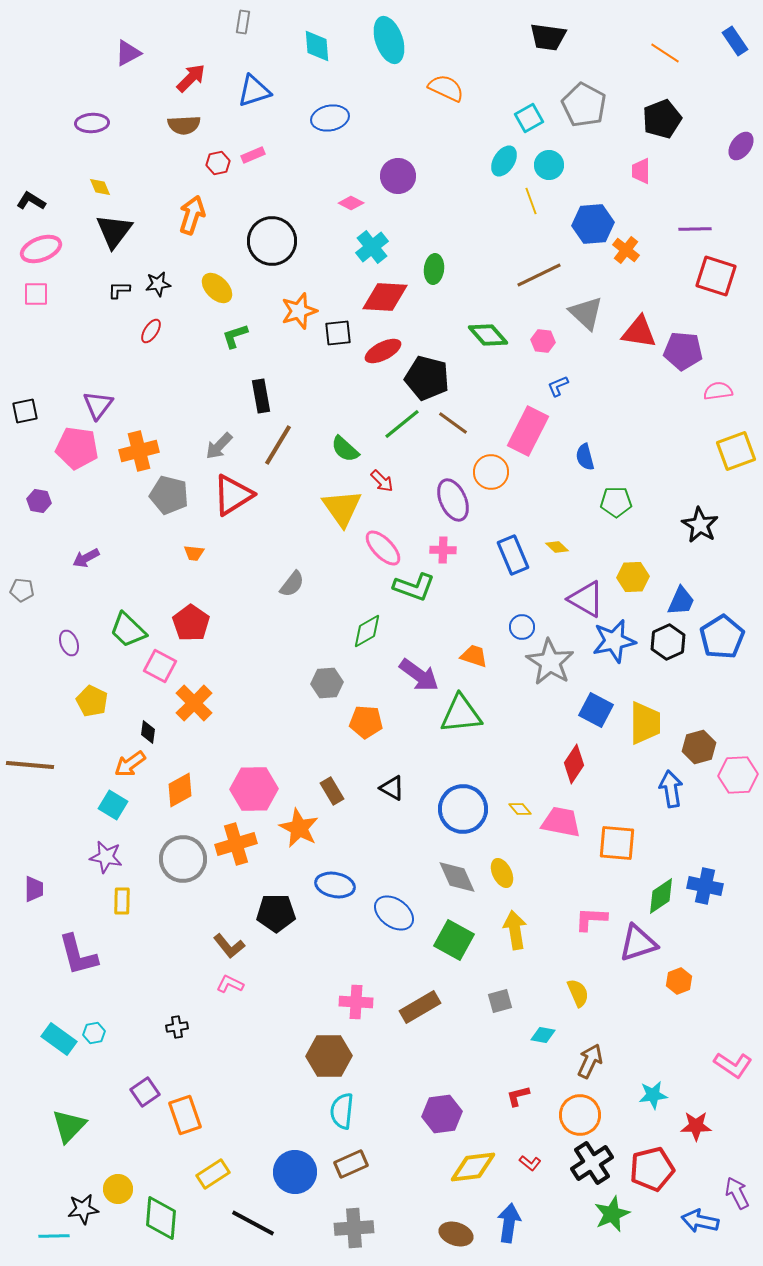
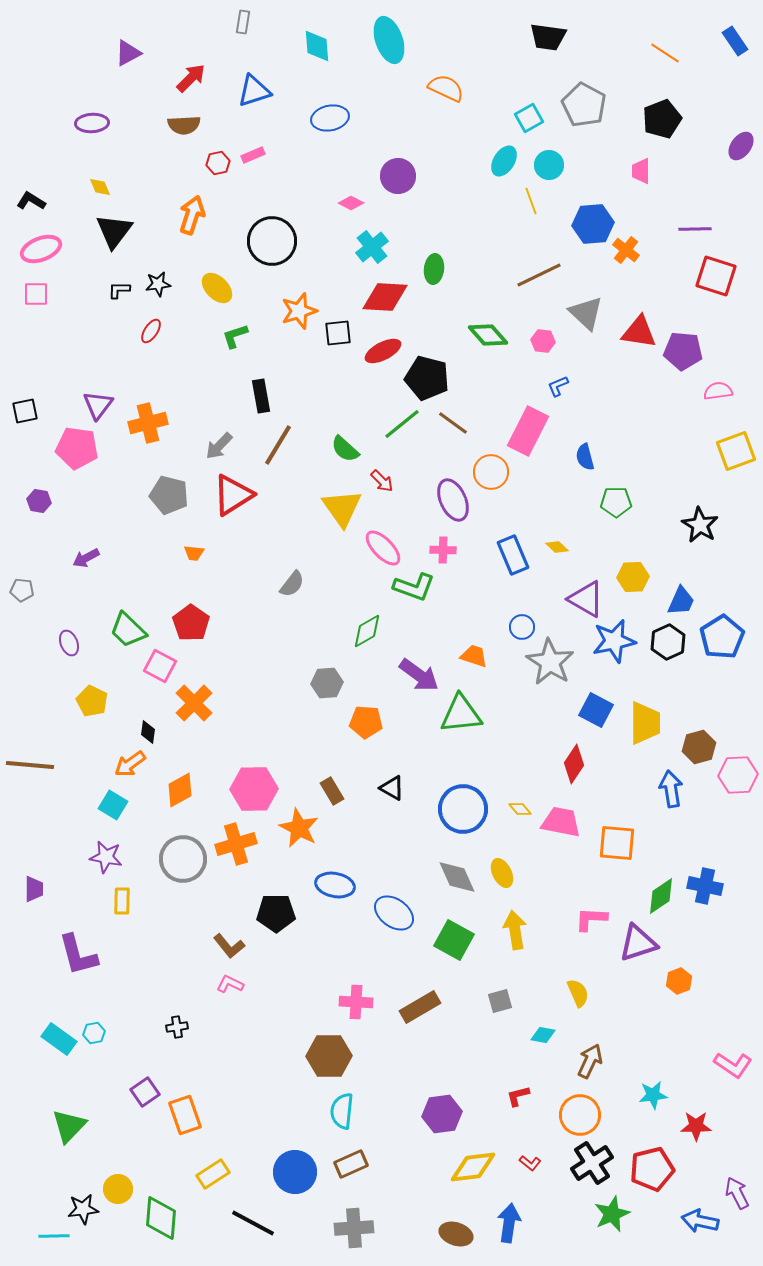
orange cross at (139, 451): moved 9 px right, 28 px up
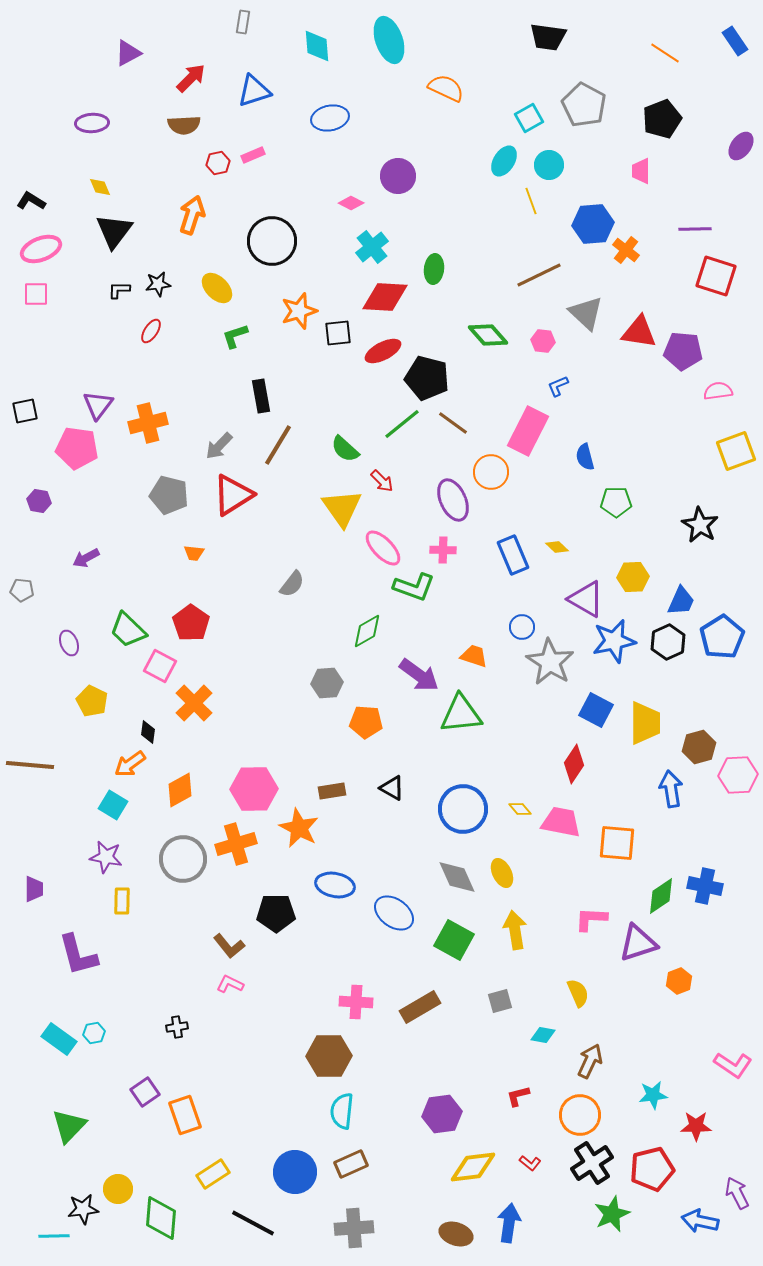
brown rectangle at (332, 791): rotated 68 degrees counterclockwise
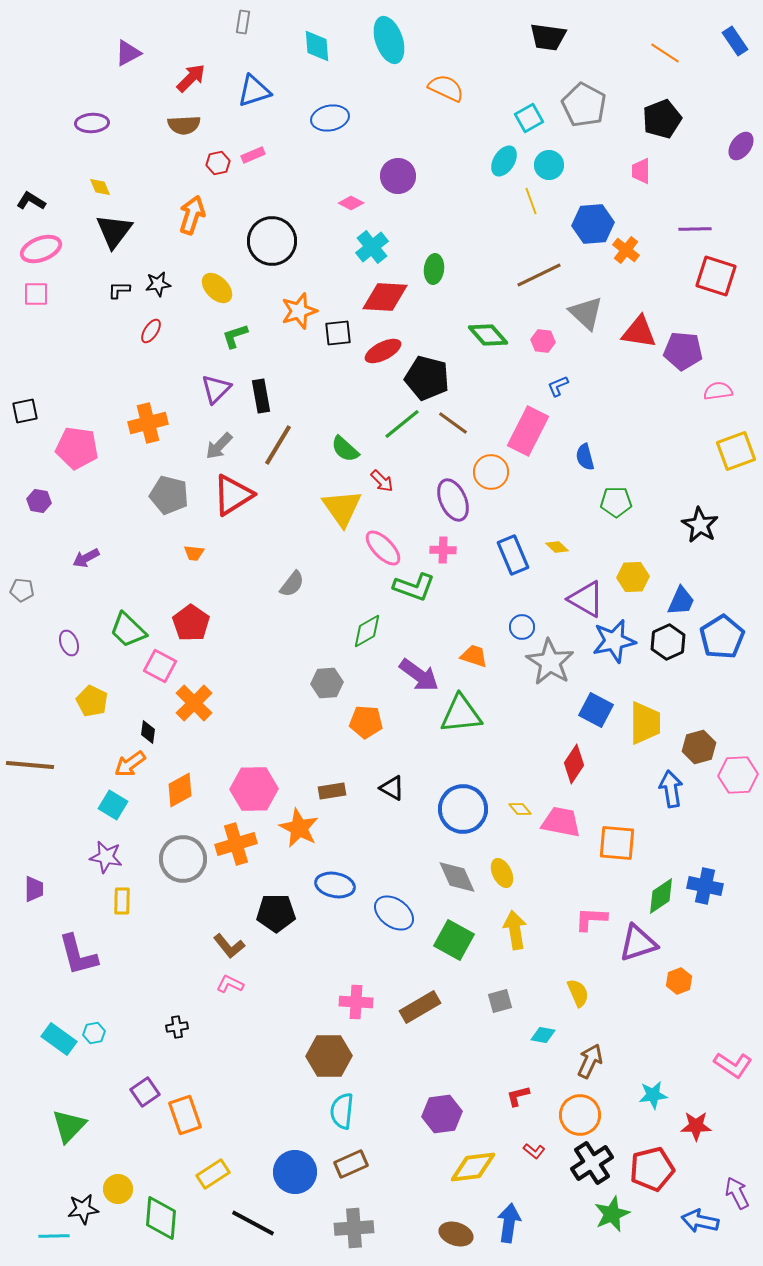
purple triangle at (98, 405): moved 118 px right, 16 px up; rotated 8 degrees clockwise
red L-shape at (530, 1163): moved 4 px right, 12 px up
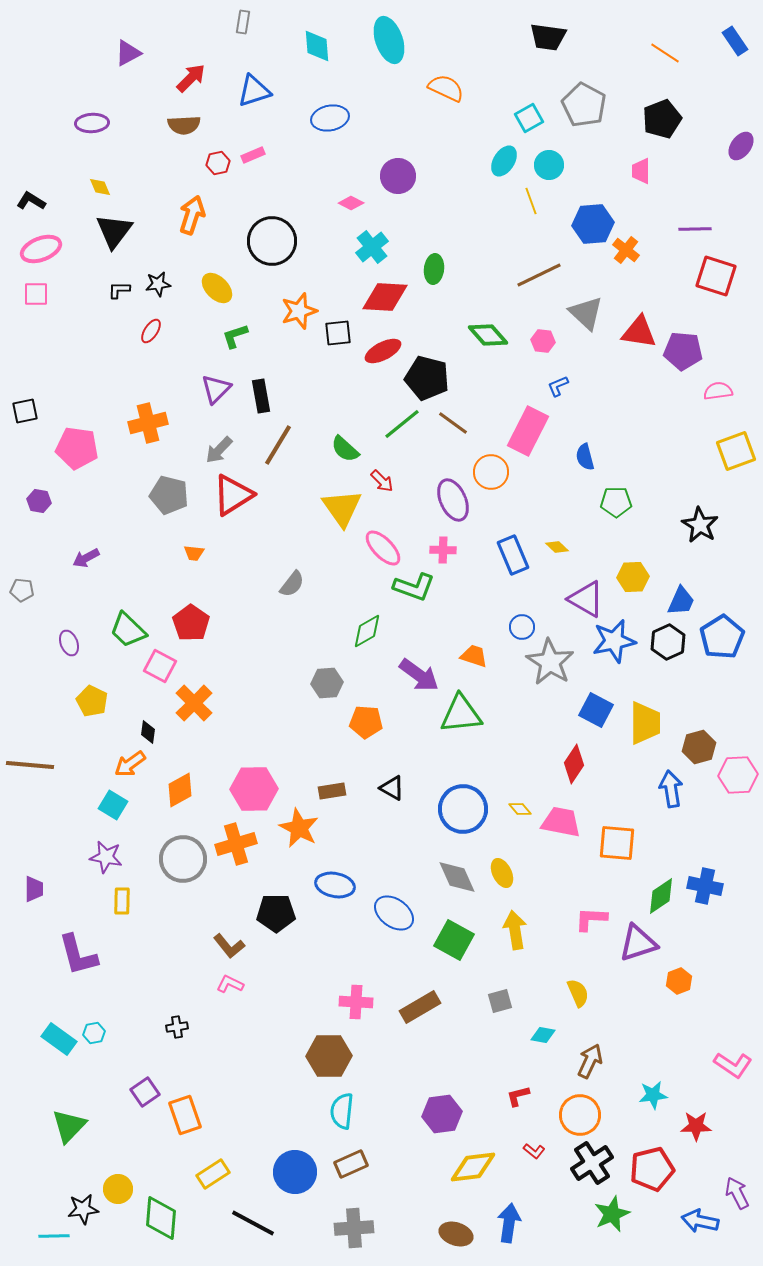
gray arrow at (219, 446): moved 4 px down
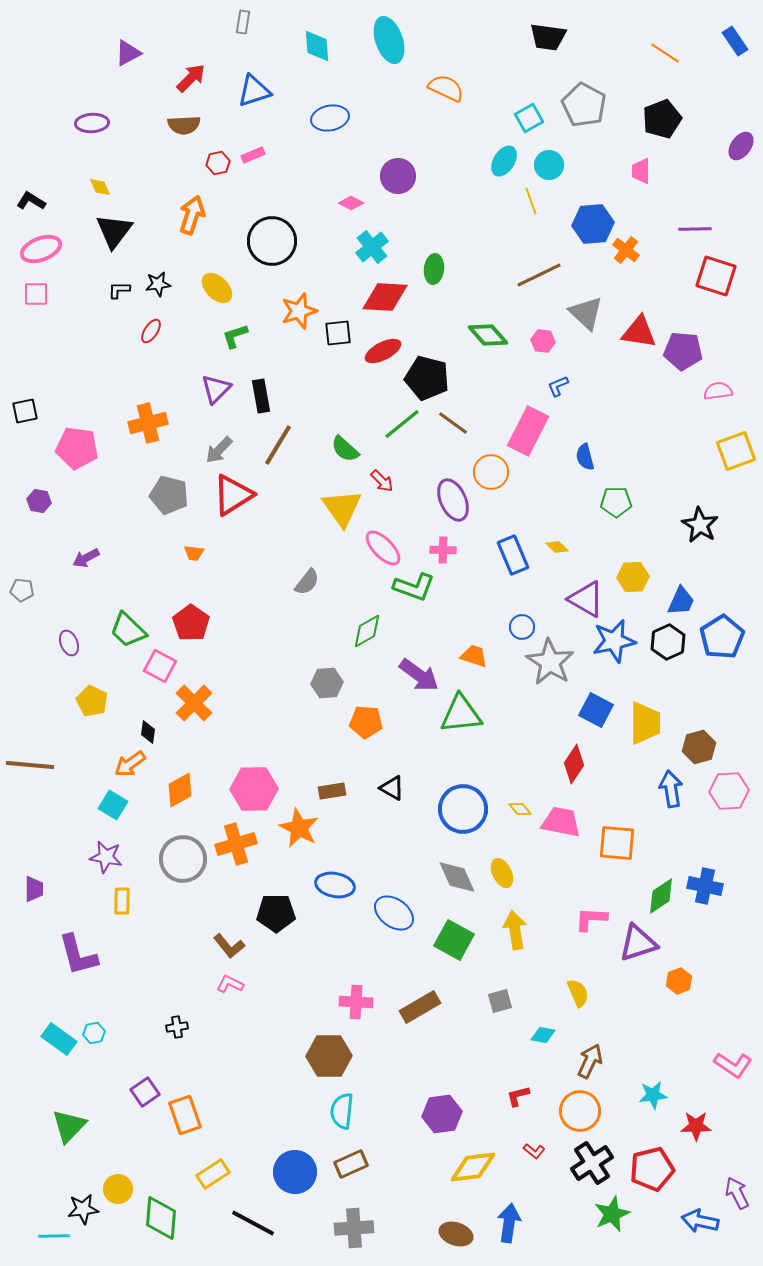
gray semicircle at (292, 584): moved 15 px right, 2 px up
pink hexagon at (738, 775): moved 9 px left, 16 px down
orange circle at (580, 1115): moved 4 px up
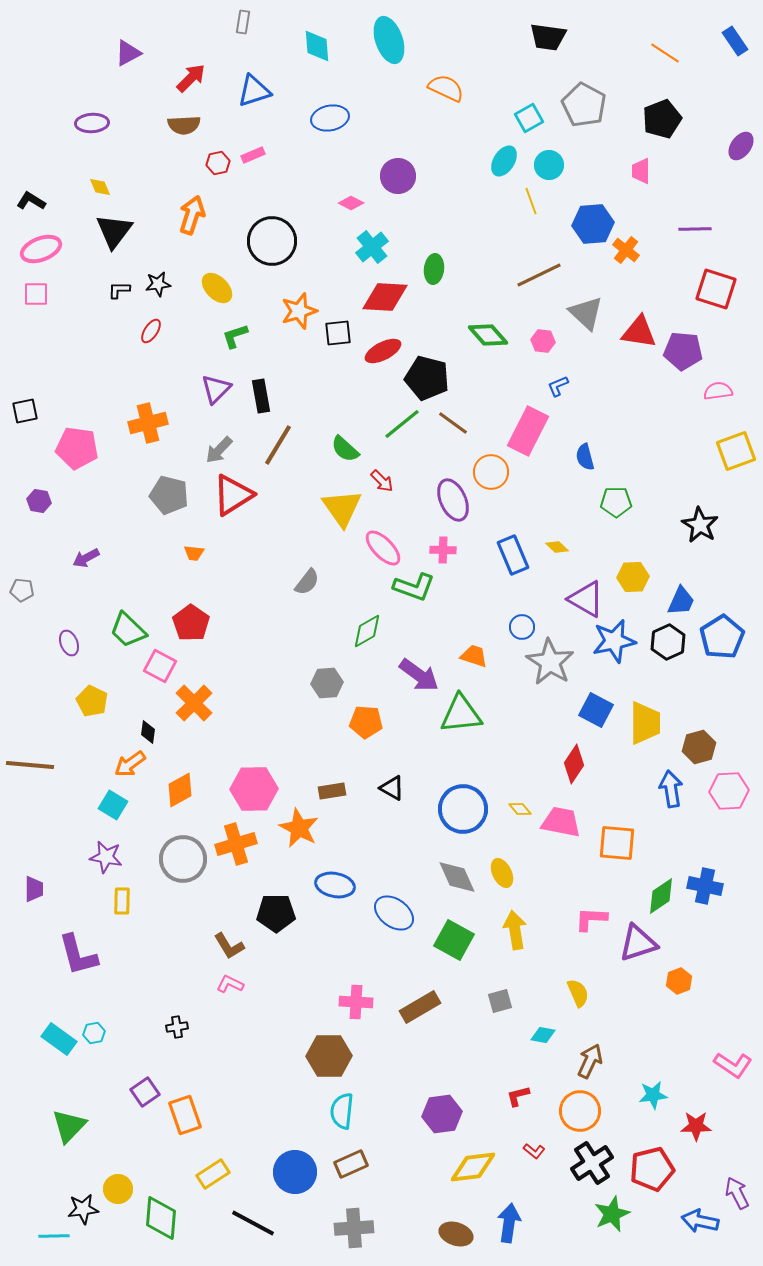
red square at (716, 276): moved 13 px down
brown L-shape at (229, 946): rotated 8 degrees clockwise
